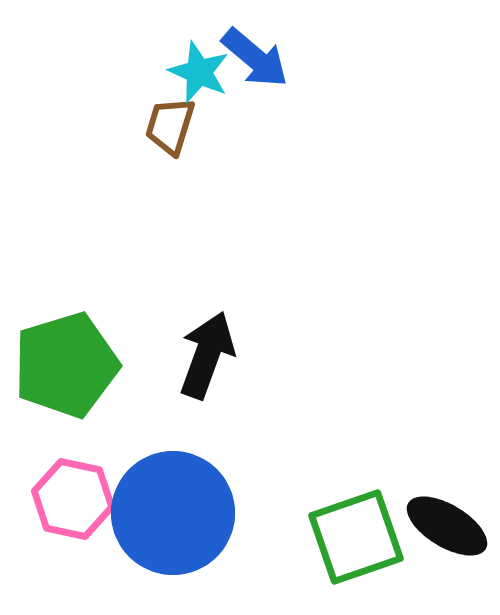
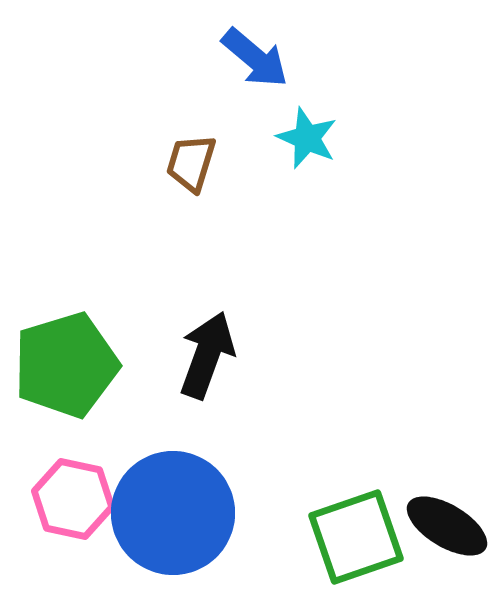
cyan star: moved 108 px right, 66 px down
brown trapezoid: moved 21 px right, 37 px down
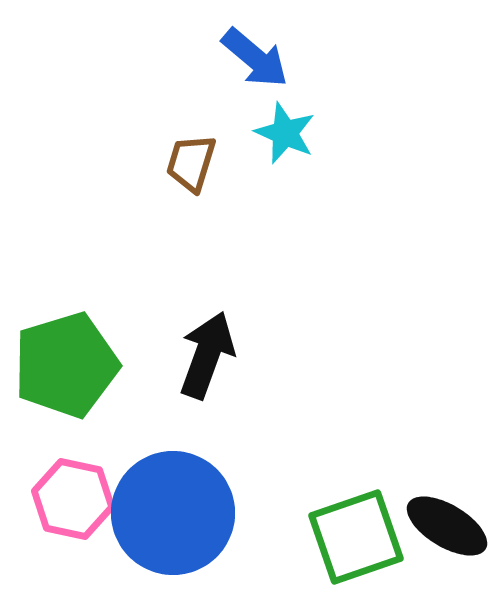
cyan star: moved 22 px left, 5 px up
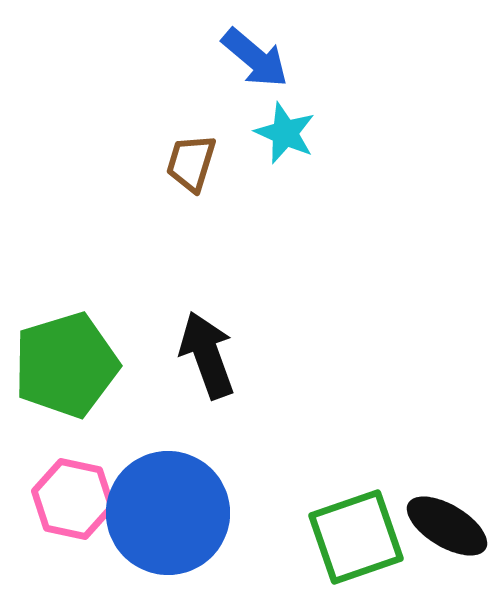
black arrow: rotated 40 degrees counterclockwise
blue circle: moved 5 px left
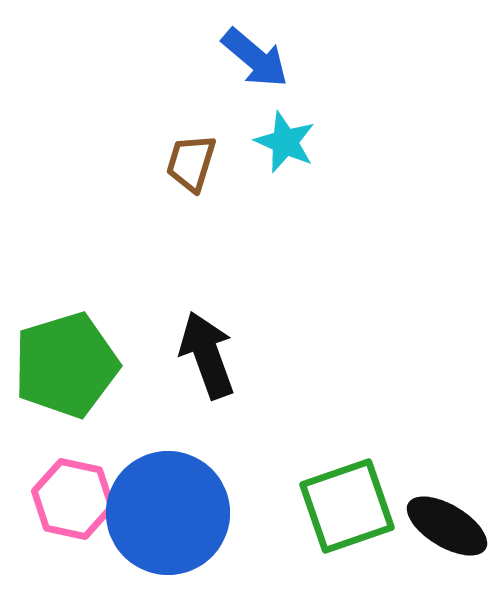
cyan star: moved 9 px down
green square: moved 9 px left, 31 px up
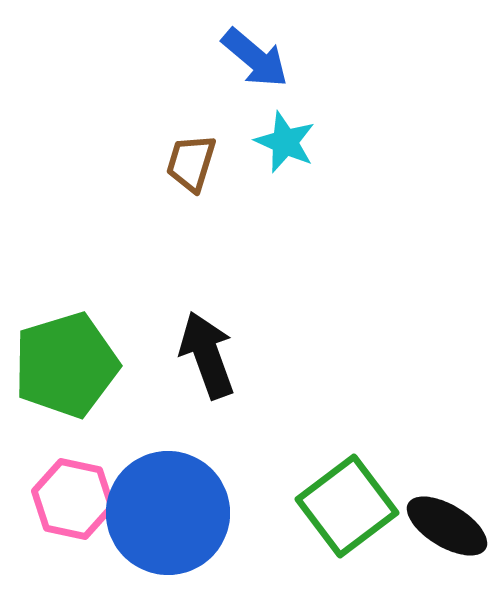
green square: rotated 18 degrees counterclockwise
